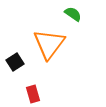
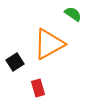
orange triangle: rotated 24 degrees clockwise
red rectangle: moved 5 px right, 6 px up
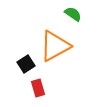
orange triangle: moved 6 px right, 2 px down
black square: moved 11 px right, 2 px down
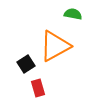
green semicircle: rotated 24 degrees counterclockwise
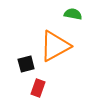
black square: rotated 18 degrees clockwise
red rectangle: rotated 36 degrees clockwise
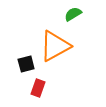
green semicircle: rotated 42 degrees counterclockwise
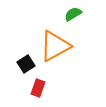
black square: rotated 18 degrees counterclockwise
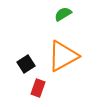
green semicircle: moved 10 px left
orange triangle: moved 8 px right, 10 px down
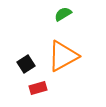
red rectangle: rotated 54 degrees clockwise
